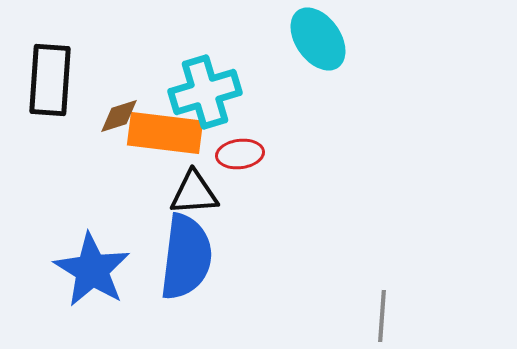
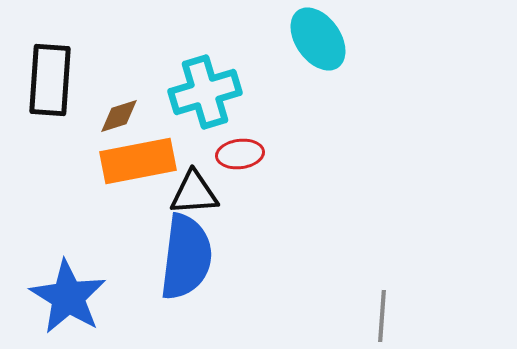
orange rectangle: moved 27 px left, 28 px down; rotated 18 degrees counterclockwise
blue star: moved 24 px left, 27 px down
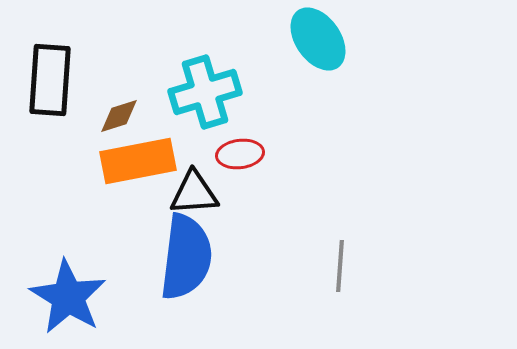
gray line: moved 42 px left, 50 px up
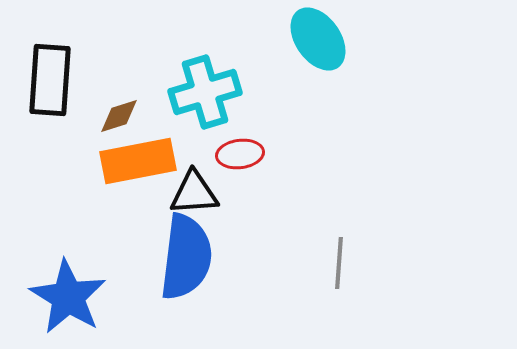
gray line: moved 1 px left, 3 px up
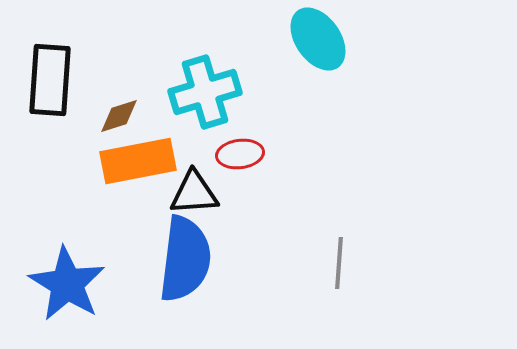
blue semicircle: moved 1 px left, 2 px down
blue star: moved 1 px left, 13 px up
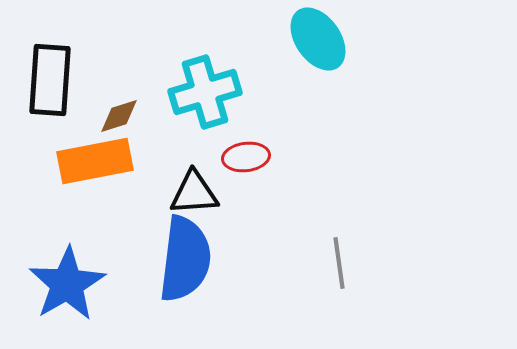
red ellipse: moved 6 px right, 3 px down
orange rectangle: moved 43 px left
gray line: rotated 12 degrees counterclockwise
blue star: rotated 10 degrees clockwise
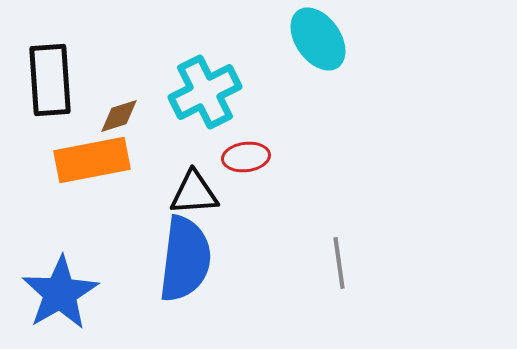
black rectangle: rotated 8 degrees counterclockwise
cyan cross: rotated 10 degrees counterclockwise
orange rectangle: moved 3 px left, 1 px up
blue star: moved 7 px left, 9 px down
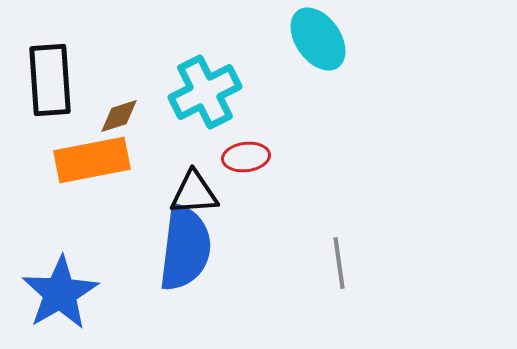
blue semicircle: moved 11 px up
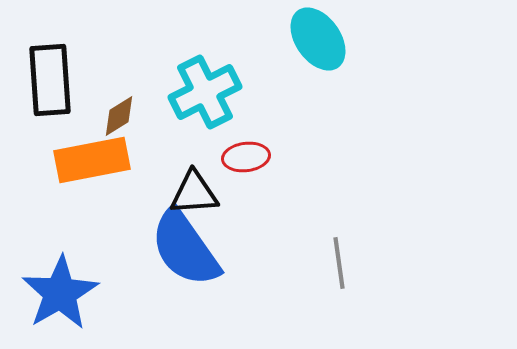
brown diamond: rotated 15 degrees counterclockwise
blue semicircle: rotated 138 degrees clockwise
